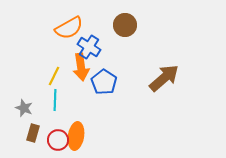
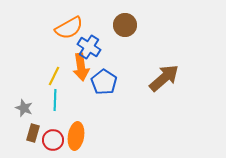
red circle: moved 5 px left
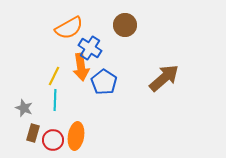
blue cross: moved 1 px right, 1 px down
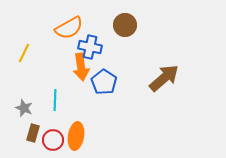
blue cross: moved 1 px up; rotated 20 degrees counterclockwise
yellow line: moved 30 px left, 23 px up
